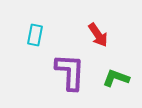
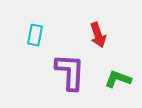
red arrow: rotated 15 degrees clockwise
green L-shape: moved 2 px right, 1 px down
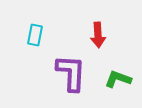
red arrow: rotated 15 degrees clockwise
purple L-shape: moved 1 px right, 1 px down
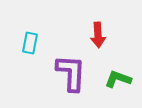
cyan rectangle: moved 5 px left, 8 px down
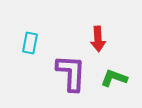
red arrow: moved 4 px down
green L-shape: moved 4 px left, 1 px up
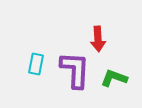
cyan rectangle: moved 6 px right, 21 px down
purple L-shape: moved 4 px right, 3 px up
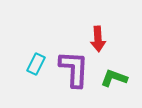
cyan rectangle: rotated 15 degrees clockwise
purple L-shape: moved 1 px left, 1 px up
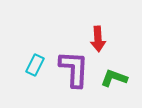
cyan rectangle: moved 1 px left, 1 px down
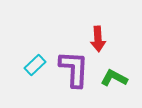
cyan rectangle: rotated 20 degrees clockwise
green L-shape: rotated 8 degrees clockwise
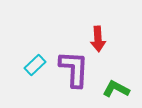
green L-shape: moved 2 px right, 11 px down
